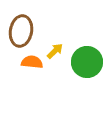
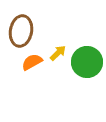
yellow arrow: moved 3 px right, 2 px down
orange semicircle: rotated 35 degrees counterclockwise
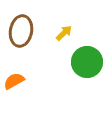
yellow arrow: moved 6 px right, 20 px up
orange semicircle: moved 18 px left, 19 px down
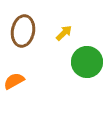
brown ellipse: moved 2 px right
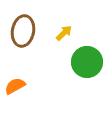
orange semicircle: moved 1 px right, 5 px down
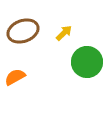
brown ellipse: rotated 60 degrees clockwise
orange semicircle: moved 9 px up
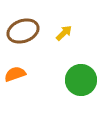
green circle: moved 6 px left, 18 px down
orange semicircle: moved 3 px up; rotated 10 degrees clockwise
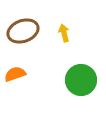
yellow arrow: rotated 60 degrees counterclockwise
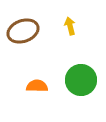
yellow arrow: moved 6 px right, 7 px up
orange semicircle: moved 22 px right, 12 px down; rotated 20 degrees clockwise
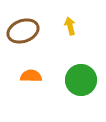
orange semicircle: moved 6 px left, 10 px up
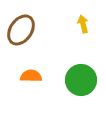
yellow arrow: moved 13 px right, 2 px up
brown ellipse: moved 2 px left, 1 px up; rotated 36 degrees counterclockwise
